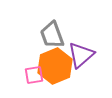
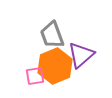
pink square: moved 1 px right, 1 px down
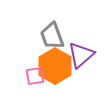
gray trapezoid: moved 1 px down
orange hexagon: rotated 8 degrees counterclockwise
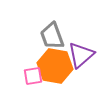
orange hexagon: rotated 20 degrees counterclockwise
pink square: moved 2 px left
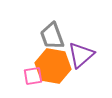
orange hexagon: moved 2 px left
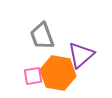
gray trapezoid: moved 10 px left
orange hexagon: moved 5 px right, 7 px down
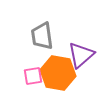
gray trapezoid: rotated 12 degrees clockwise
